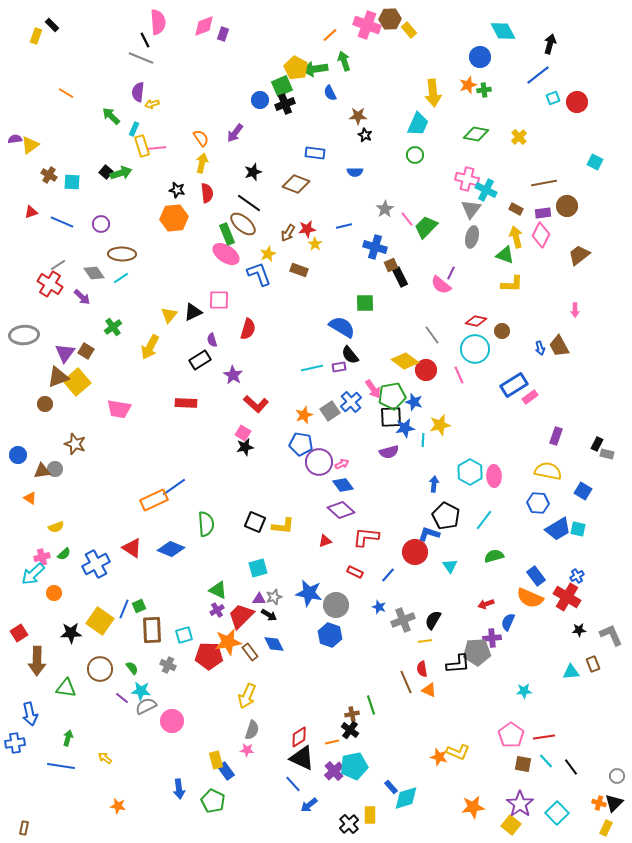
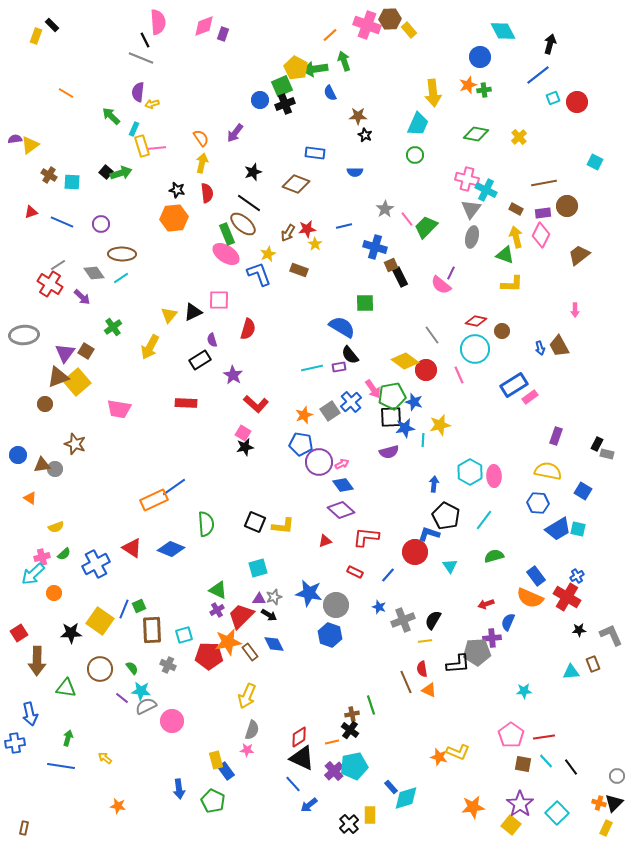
brown triangle at (42, 471): moved 6 px up
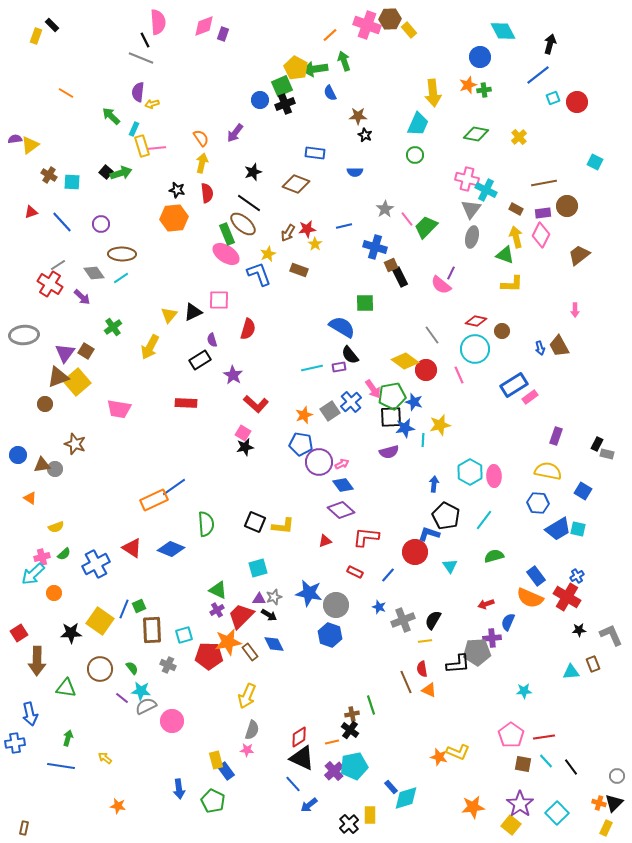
blue line at (62, 222): rotated 25 degrees clockwise
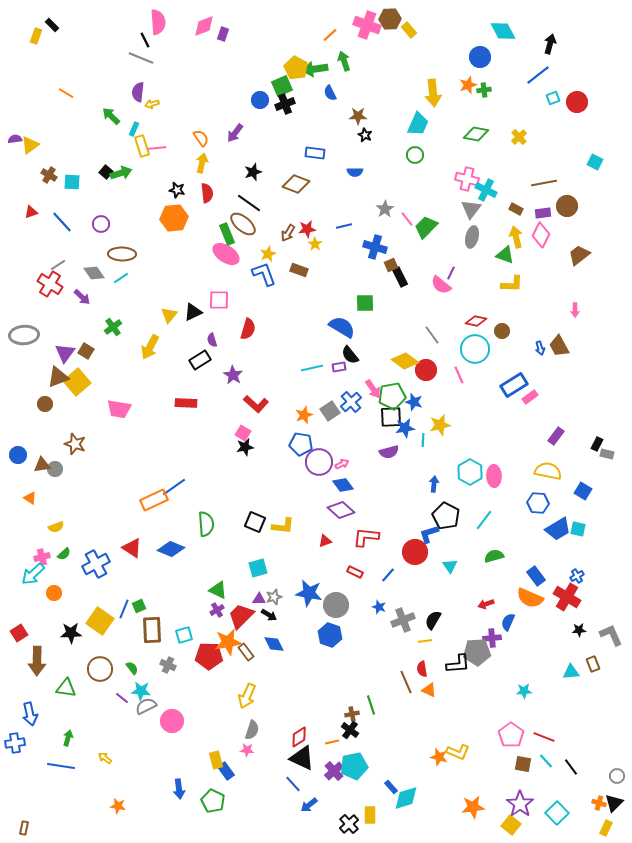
blue L-shape at (259, 274): moved 5 px right
purple rectangle at (556, 436): rotated 18 degrees clockwise
blue L-shape at (429, 534): rotated 35 degrees counterclockwise
brown rectangle at (250, 652): moved 4 px left
red line at (544, 737): rotated 30 degrees clockwise
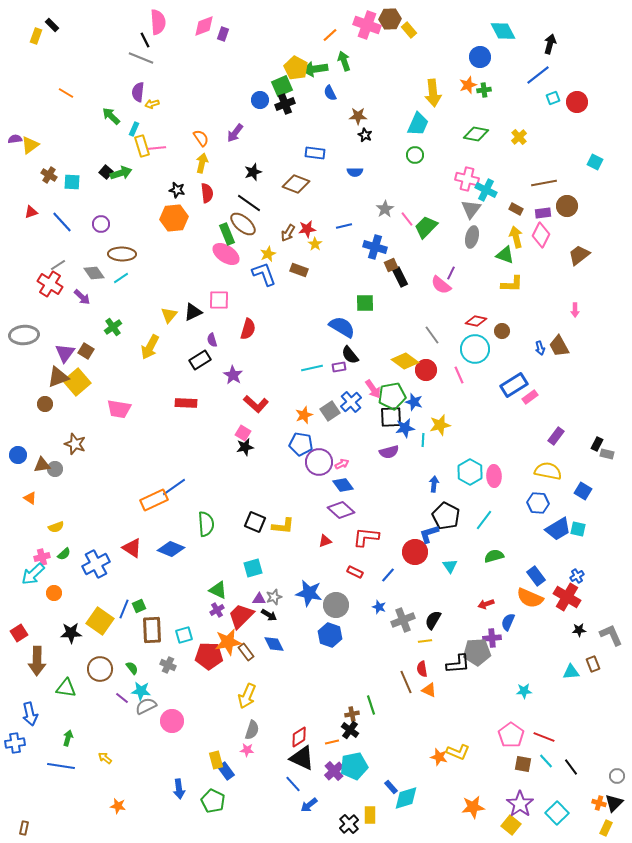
cyan square at (258, 568): moved 5 px left
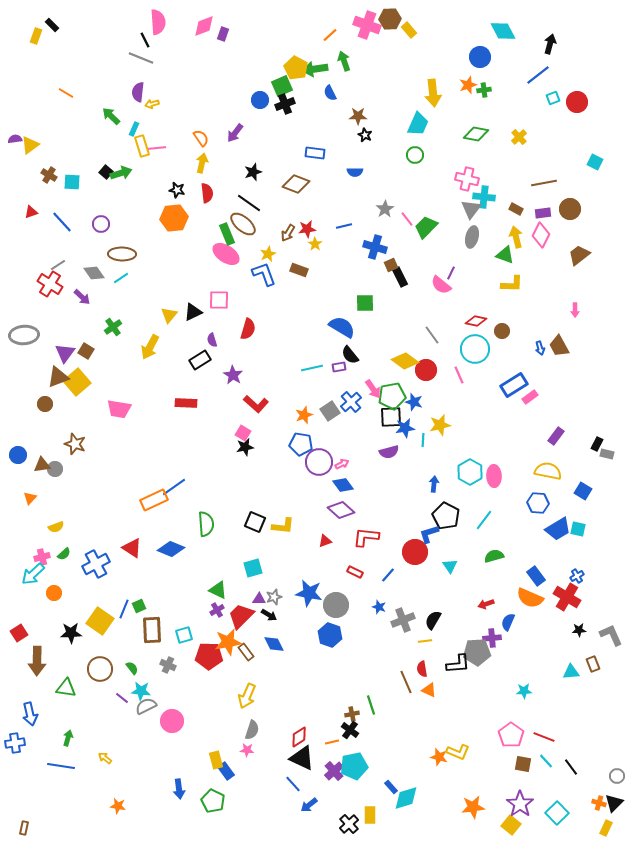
cyan cross at (486, 190): moved 2 px left, 7 px down; rotated 20 degrees counterclockwise
brown circle at (567, 206): moved 3 px right, 3 px down
orange triangle at (30, 498): rotated 40 degrees clockwise
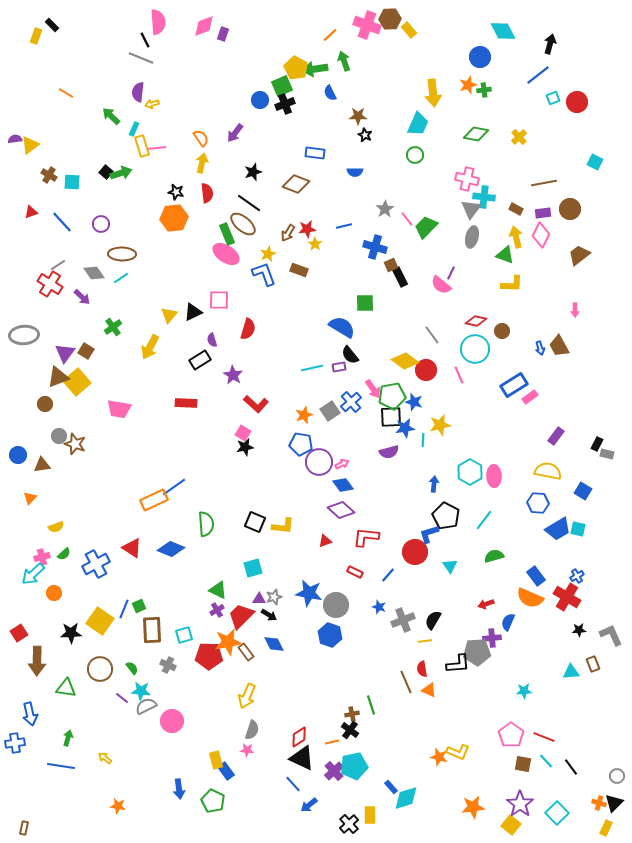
black star at (177, 190): moved 1 px left, 2 px down
gray circle at (55, 469): moved 4 px right, 33 px up
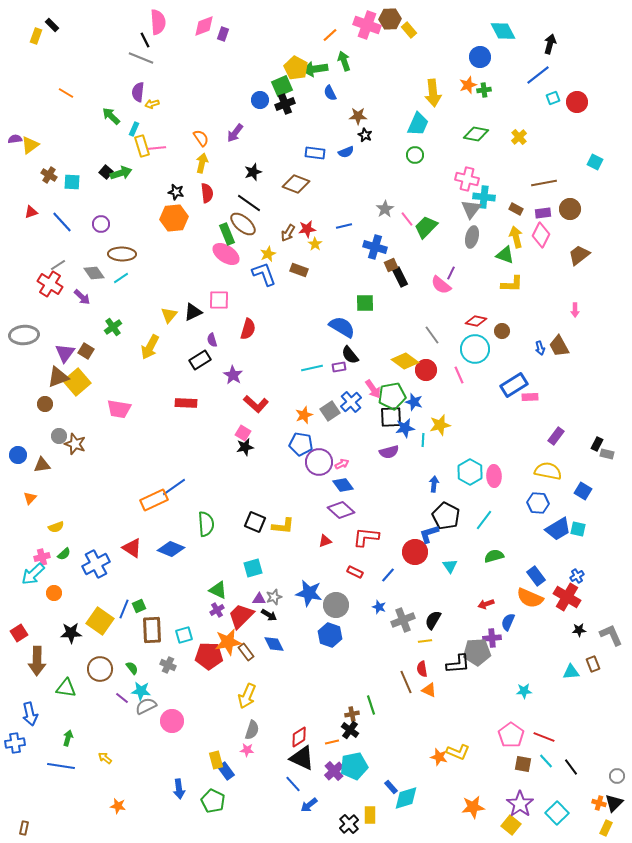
blue semicircle at (355, 172): moved 9 px left, 20 px up; rotated 21 degrees counterclockwise
pink rectangle at (530, 397): rotated 35 degrees clockwise
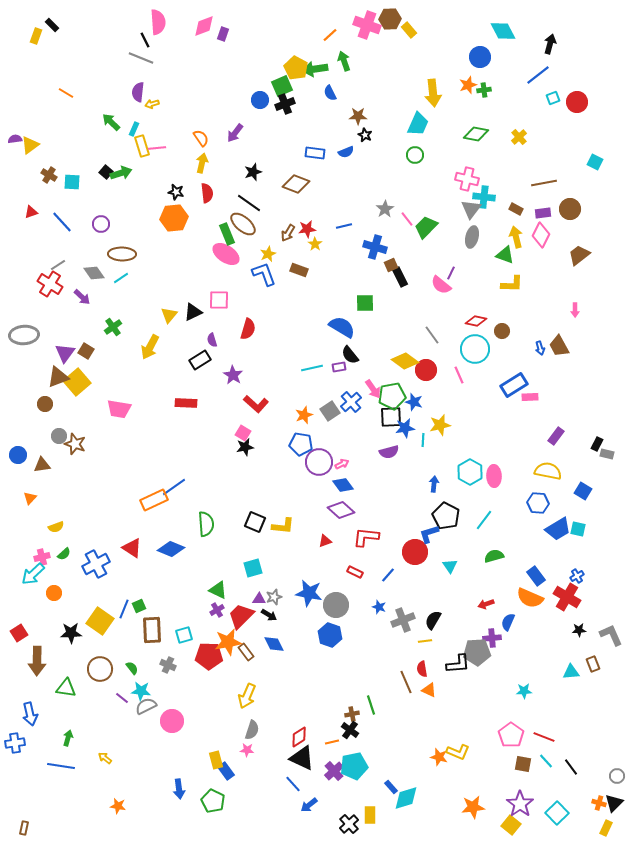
green arrow at (111, 116): moved 6 px down
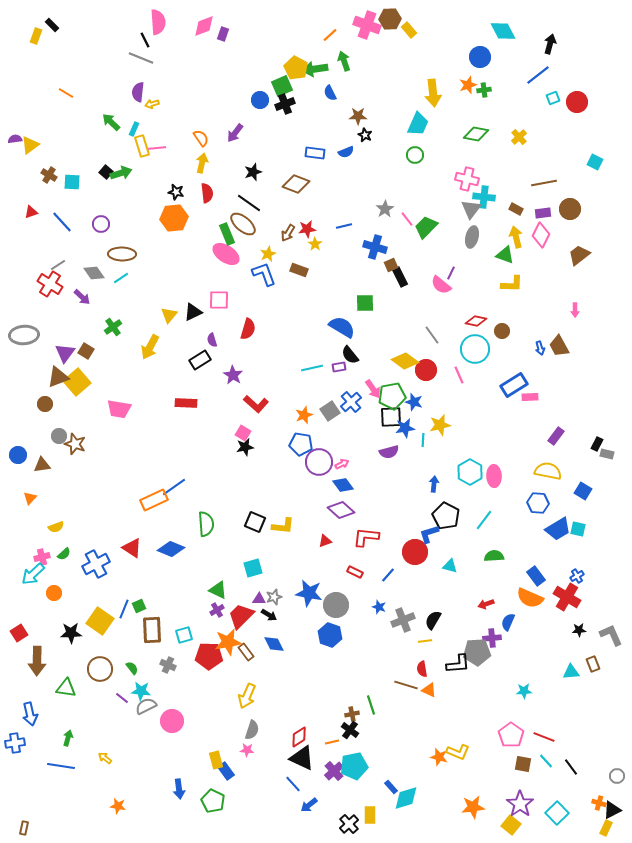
green semicircle at (494, 556): rotated 12 degrees clockwise
cyan triangle at (450, 566): rotated 42 degrees counterclockwise
brown line at (406, 682): moved 3 px down; rotated 50 degrees counterclockwise
black triangle at (614, 803): moved 2 px left, 7 px down; rotated 18 degrees clockwise
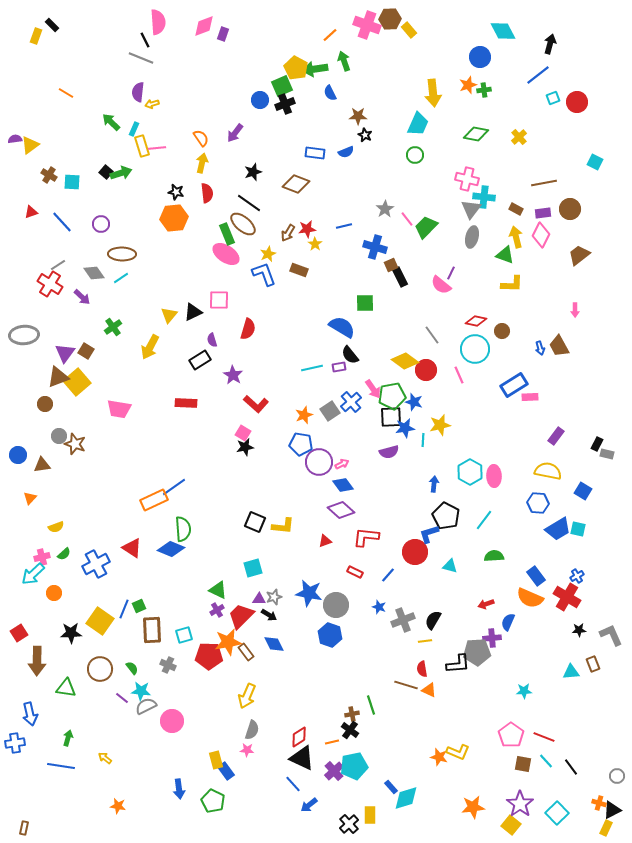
green semicircle at (206, 524): moved 23 px left, 5 px down
